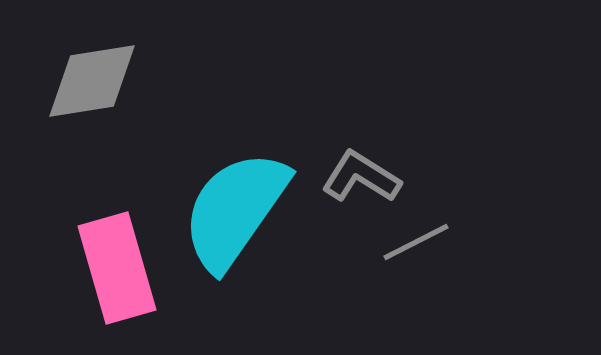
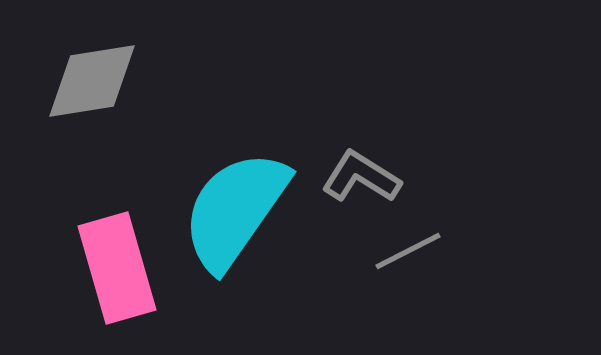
gray line: moved 8 px left, 9 px down
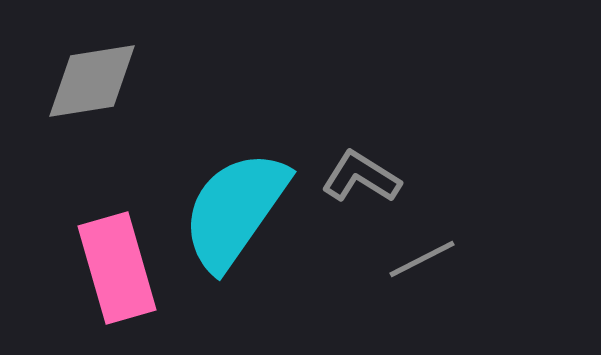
gray line: moved 14 px right, 8 px down
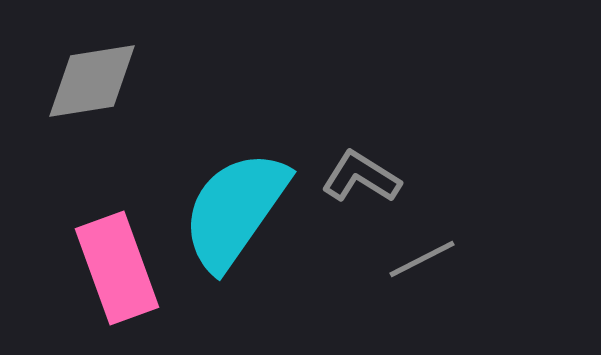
pink rectangle: rotated 4 degrees counterclockwise
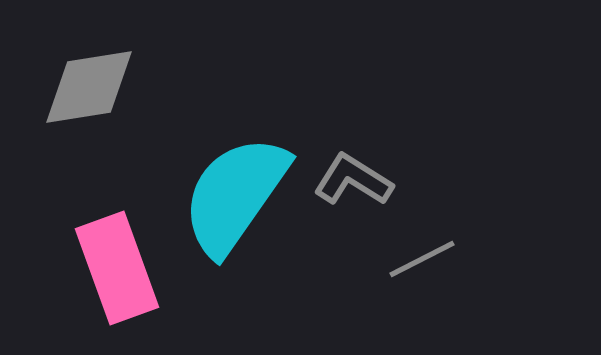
gray diamond: moved 3 px left, 6 px down
gray L-shape: moved 8 px left, 3 px down
cyan semicircle: moved 15 px up
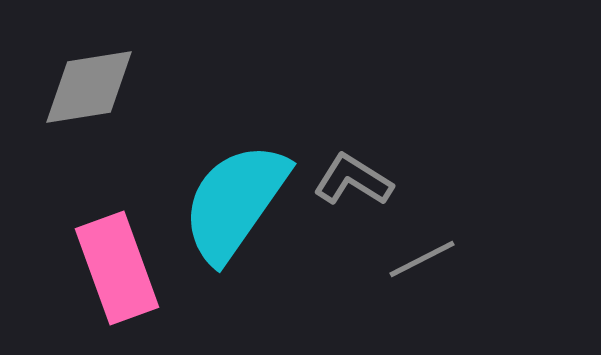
cyan semicircle: moved 7 px down
